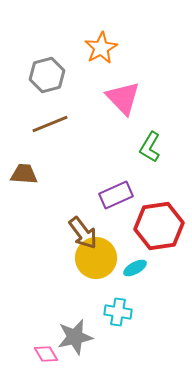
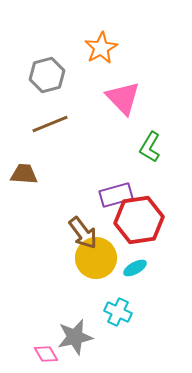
purple rectangle: rotated 8 degrees clockwise
red hexagon: moved 20 px left, 6 px up
cyan cross: rotated 16 degrees clockwise
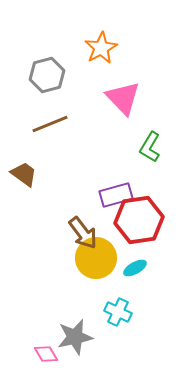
brown trapezoid: rotated 32 degrees clockwise
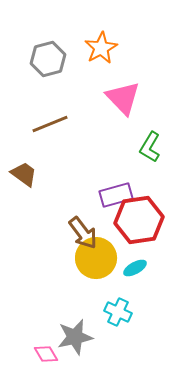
gray hexagon: moved 1 px right, 16 px up
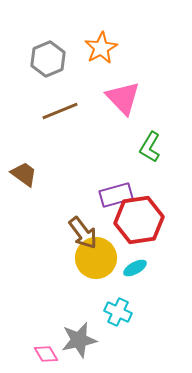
gray hexagon: rotated 8 degrees counterclockwise
brown line: moved 10 px right, 13 px up
gray star: moved 4 px right, 3 px down
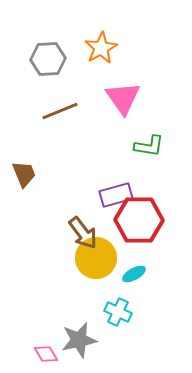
gray hexagon: rotated 20 degrees clockwise
pink triangle: rotated 9 degrees clockwise
green L-shape: moved 1 px left, 1 px up; rotated 112 degrees counterclockwise
brown trapezoid: rotated 32 degrees clockwise
red hexagon: rotated 9 degrees clockwise
cyan ellipse: moved 1 px left, 6 px down
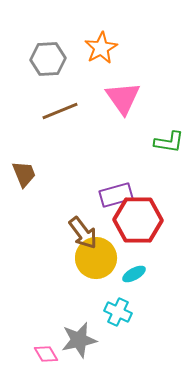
green L-shape: moved 20 px right, 4 px up
red hexagon: moved 1 px left
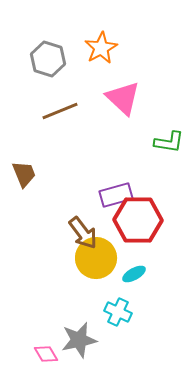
gray hexagon: rotated 20 degrees clockwise
pink triangle: rotated 12 degrees counterclockwise
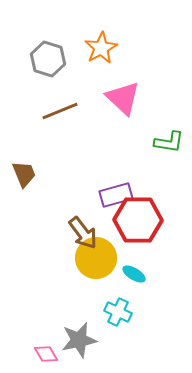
cyan ellipse: rotated 60 degrees clockwise
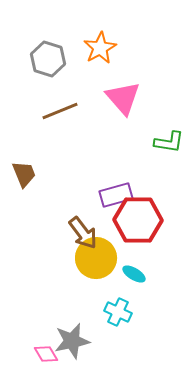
orange star: moved 1 px left
pink triangle: rotated 6 degrees clockwise
gray star: moved 7 px left, 1 px down
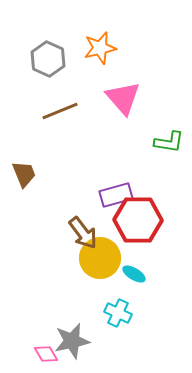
orange star: rotated 16 degrees clockwise
gray hexagon: rotated 8 degrees clockwise
yellow circle: moved 4 px right
cyan cross: moved 1 px down
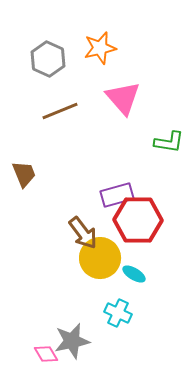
purple rectangle: moved 1 px right
